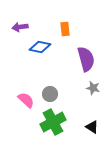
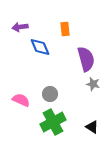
blue diamond: rotated 55 degrees clockwise
gray star: moved 4 px up
pink semicircle: moved 5 px left; rotated 18 degrees counterclockwise
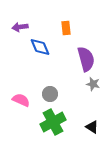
orange rectangle: moved 1 px right, 1 px up
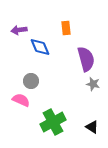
purple arrow: moved 1 px left, 3 px down
gray circle: moved 19 px left, 13 px up
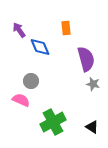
purple arrow: rotated 63 degrees clockwise
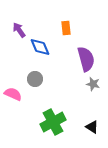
gray circle: moved 4 px right, 2 px up
pink semicircle: moved 8 px left, 6 px up
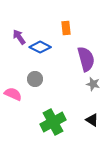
purple arrow: moved 7 px down
blue diamond: rotated 40 degrees counterclockwise
black triangle: moved 7 px up
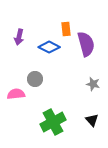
orange rectangle: moved 1 px down
purple arrow: rotated 133 degrees counterclockwise
blue diamond: moved 9 px right
purple semicircle: moved 15 px up
pink semicircle: moved 3 px right; rotated 30 degrees counterclockwise
black triangle: rotated 16 degrees clockwise
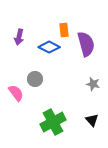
orange rectangle: moved 2 px left, 1 px down
pink semicircle: moved 1 px up; rotated 60 degrees clockwise
